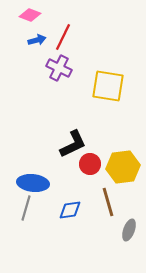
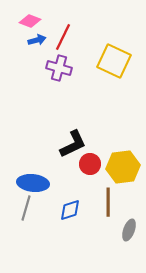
pink diamond: moved 6 px down
purple cross: rotated 10 degrees counterclockwise
yellow square: moved 6 px right, 25 px up; rotated 16 degrees clockwise
brown line: rotated 16 degrees clockwise
blue diamond: rotated 10 degrees counterclockwise
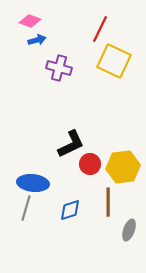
red line: moved 37 px right, 8 px up
black L-shape: moved 2 px left
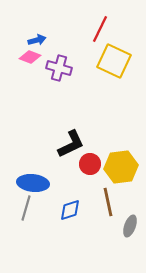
pink diamond: moved 36 px down
yellow hexagon: moved 2 px left
brown line: rotated 12 degrees counterclockwise
gray ellipse: moved 1 px right, 4 px up
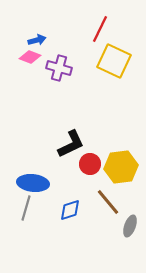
brown line: rotated 28 degrees counterclockwise
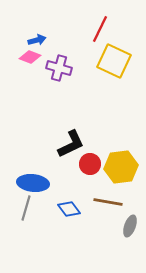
brown line: rotated 40 degrees counterclockwise
blue diamond: moved 1 px left, 1 px up; rotated 70 degrees clockwise
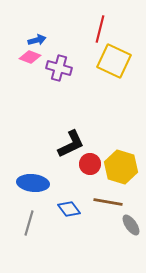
red line: rotated 12 degrees counterclockwise
yellow hexagon: rotated 24 degrees clockwise
gray line: moved 3 px right, 15 px down
gray ellipse: moved 1 px right, 1 px up; rotated 55 degrees counterclockwise
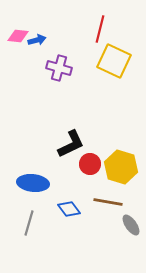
pink diamond: moved 12 px left, 21 px up; rotated 15 degrees counterclockwise
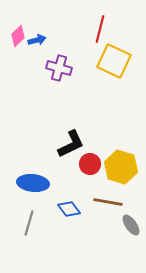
pink diamond: rotated 50 degrees counterclockwise
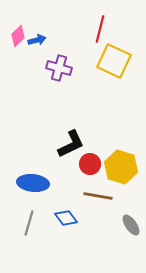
brown line: moved 10 px left, 6 px up
blue diamond: moved 3 px left, 9 px down
